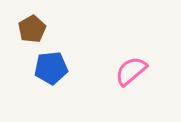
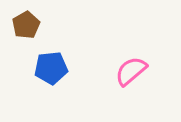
brown pentagon: moved 6 px left, 4 px up
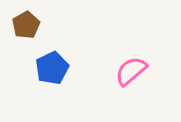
blue pentagon: moved 1 px right; rotated 20 degrees counterclockwise
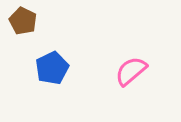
brown pentagon: moved 3 px left, 4 px up; rotated 16 degrees counterclockwise
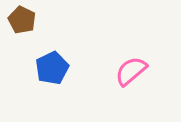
brown pentagon: moved 1 px left, 1 px up
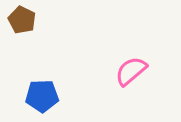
blue pentagon: moved 10 px left, 28 px down; rotated 24 degrees clockwise
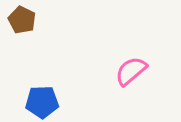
blue pentagon: moved 6 px down
